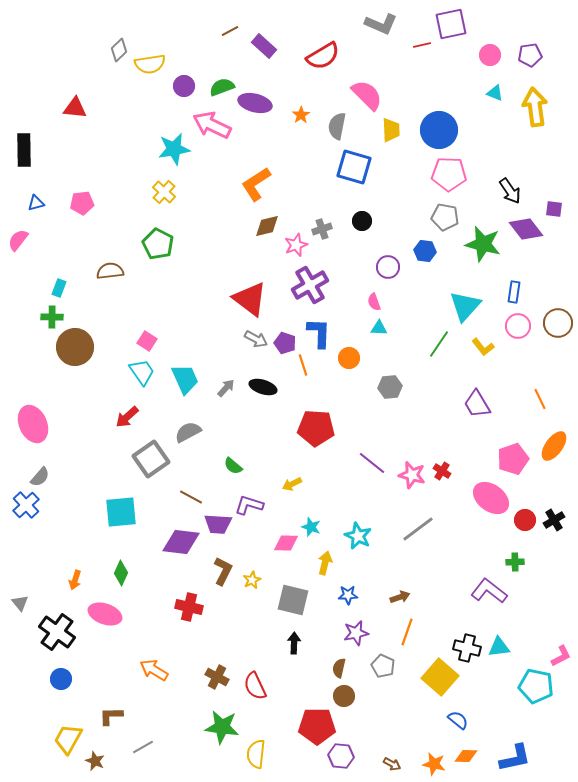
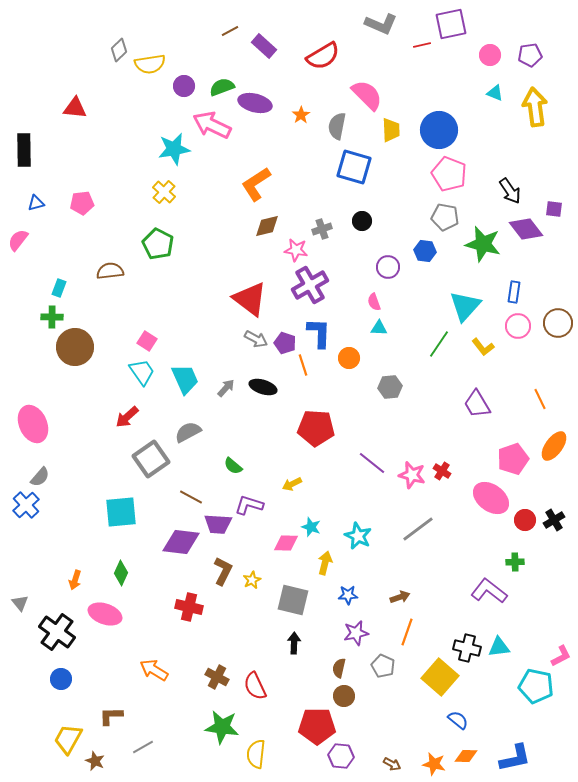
pink pentagon at (449, 174): rotated 20 degrees clockwise
pink star at (296, 245): moved 5 px down; rotated 30 degrees clockwise
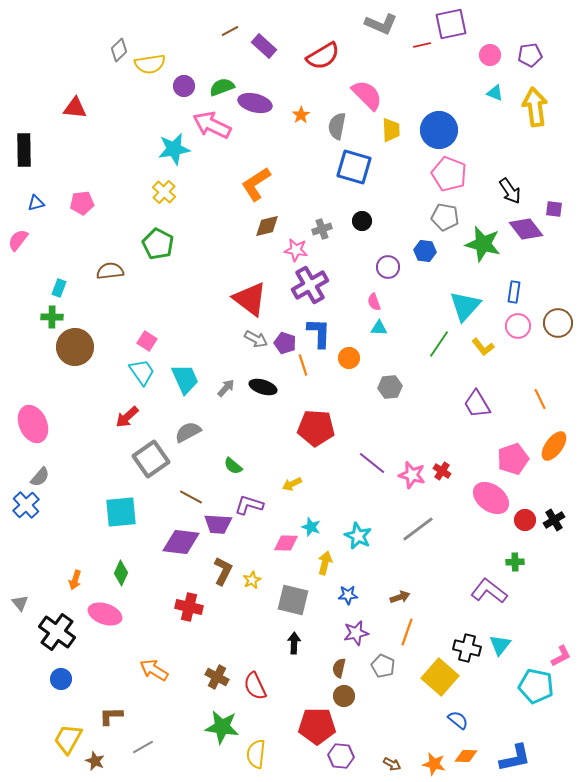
cyan triangle at (499, 647): moved 1 px right, 2 px up; rotated 45 degrees counterclockwise
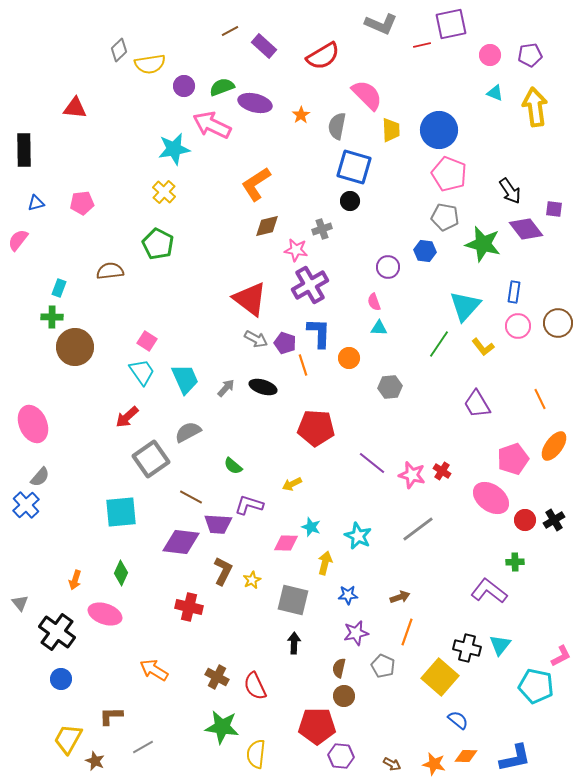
black circle at (362, 221): moved 12 px left, 20 px up
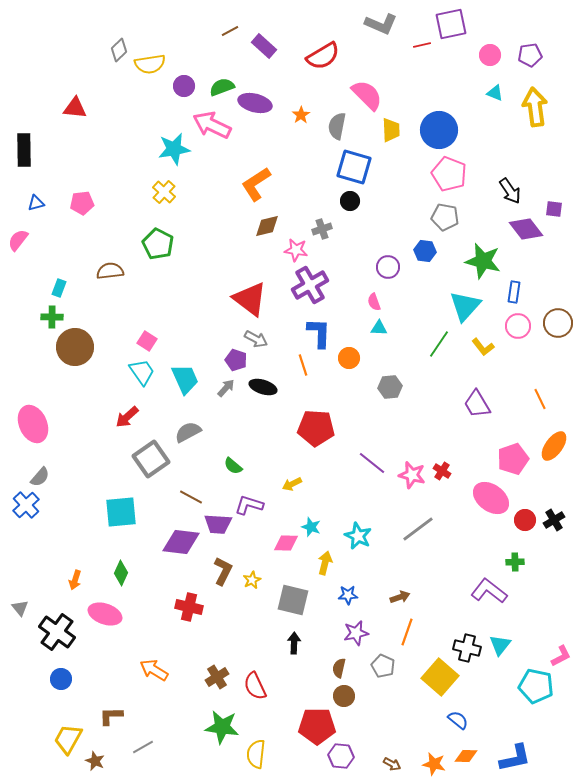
green star at (483, 244): moved 17 px down
purple pentagon at (285, 343): moved 49 px left, 17 px down
gray triangle at (20, 603): moved 5 px down
brown cross at (217, 677): rotated 30 degrees clockwise
